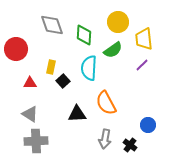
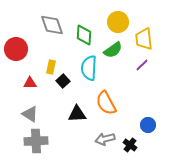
gray arrow: rotated 66 degrees clockwise
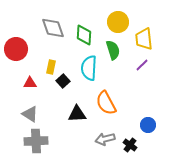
gray diamond: moved 1 px right, 3 px down
green semicircle: rotated 72 degrees counterclockwise
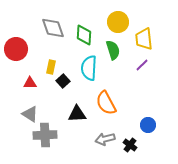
gray cross: moved 9 px right, 6 px up
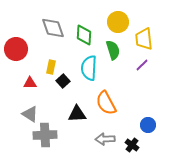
gray arrow: rotated 12 degrees clockwise
black cross: moved 2 px right
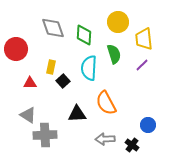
green semicircle: moved 1 px right, 4 px down
gray triangle: moved 2 px left, 1 px down
